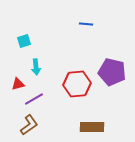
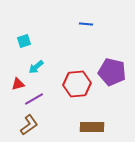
cyan arrow: rotated 56 degrees clockwise
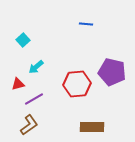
cyan square: moved 1 px left, 1 px up; rotated 24 degrees counterclockwise
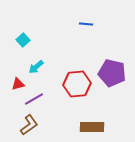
purple pentagon: moved 1 px down
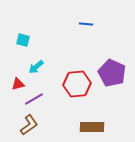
cyan square: rotated 32 degrees counterclockwise
purple pentagon: rotated 12 degrees clockwise
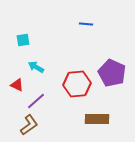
cyan square: rotated 24 degrees counterclockwise
cyan arrow: rotated 70 degrees clockwise
red triangle: moved 1 px left, 1 px down; rotated 40 degrees clockwise
purple line: moved 2 px right, 2 px down; rotated 12 degrees counterclockwise
brown rectangle: moved 5 px right, 8 px up
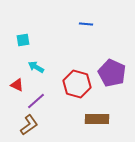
red hexagon: rotated 20 degrees clockwise
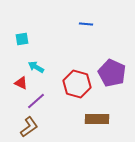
cyan square: moved 1 px left, 1 px up
red triangle: moved 4 px right, 2 px up
brown L-shape: moved 2 px down
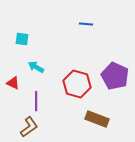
cyan square: rotated 16 degrees clockwise
purple pentagon: moved 3 px right, 3 px down
red triangle: moved 8 px left
purple line: rotated 48 degrees counterclockwise
brown rectangle: rotated 20 degrees clockwise
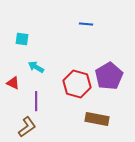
purple pentagon: moved 6 px left; rotated 16 degrees clockwise
brown rectangle: rotated 10 degrees counterclockwise
brown L-shape: moved 2 px left
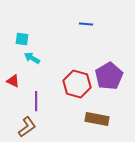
cyan arrow: moved 4 px left, 9 px up
red triangle: moved 2 px up
